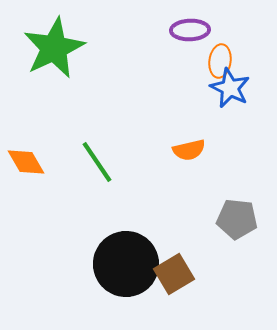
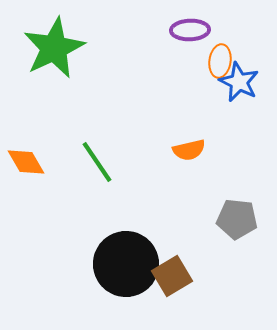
blue star: moved 9 px right, 6 px up
brown square: moved 2 px left, 2 px down
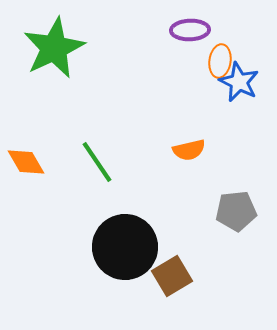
gray pentagon: moved 1 px left, 8 px up; rotated 12 degrees counterclockwise
black circle: moved 1 px left, 17 px up
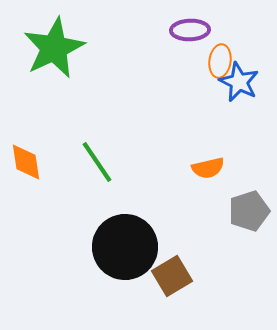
orange semicircle: moved 19 px right, 18 px down
orange diamond: rotated 21 degrees clockwise
gray pentagon: moved 13 px right; rotated 12 degrees counterclockwise
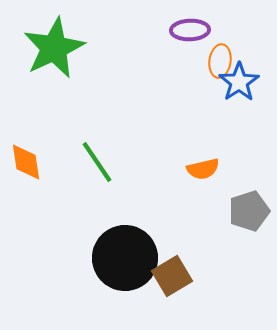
blue star: rotated 12 degrees clockwise
orange semicircle: moved 5 px left, 1 px down
black circle: moved 11 px down
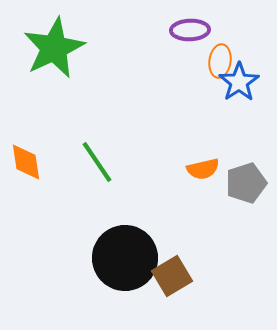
gray pentagon: moved 3 px left, 28 px up
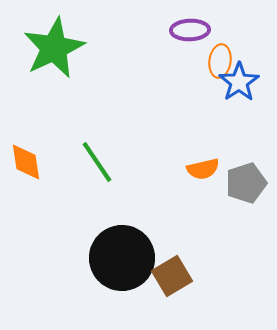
black circle: moved 3 px left
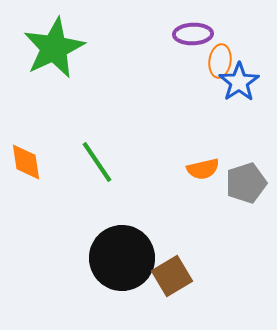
purple ellipse: moved 3 px right, 4 px down
